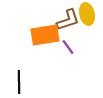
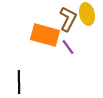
brown L-shape: moved 1 px up; rotated 45 degrees counterclockwise
orange rectangle: rotated 24 degrees clockwise
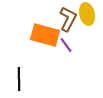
purple line: moved 2 px left, 2 px up
black line: moved 3 px up
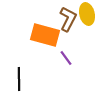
purple line: moved 13 px down
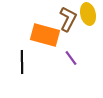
yellow ellipse: moved 1 px right
purple line: moved 5 px right
black line: moved 3 px right, 17 px up
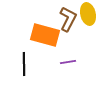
purple line: moved 3 px left, 4 px down; rotated 63 degrees counterclockwise
black line: moved 2 px right, 2 px down
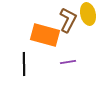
brown L-shape: moved 1 px down
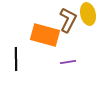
black line: moved 8 px left, 5 px up
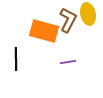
orange rectangle: moved 1 px left, 4 px up
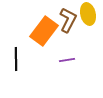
orange rectangle: rotated 68 degrees counterclockwise
purple line: moved 1 px left, 2 px up
